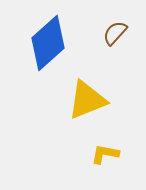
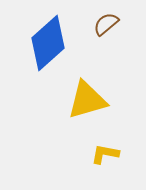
brown semicircle: moved 9 px left, 9 px up; rotated 8 degrees clockwise
yellow triangle: rotated 6 degrees clockwise
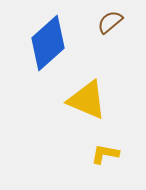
brown semicircle: moved 4 px right, 2 px up
yellow triangle: rotated 39 degrees clockwise
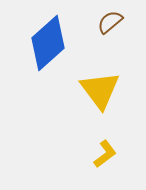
yellow triangle: moved 13 px right, 10 px up; rotated 30 degrees clockwise
yellow L-shape: rotated 132 degrees clockwise
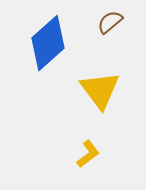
yellow L-shape: moved 17 px left
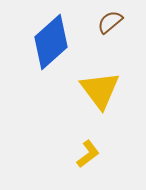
blue diamond: moved 3 px right, 1 px up
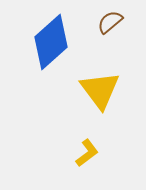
yellow L-shape: moved 1 px left, 1 px up
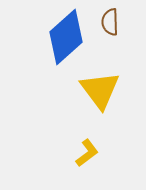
brown semicircle: rotated 52 degrees counterclockwise
blue diamond: moved 15 px right, 5 px up
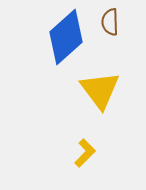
yellow L-shape: moved 2 px left; rotated 8 degrees counterclockwise
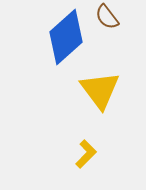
brown semicircle: moved 3 px left, 5 px up; rotated 36 degrees counterclockwise
yellow L-shape: moved 1 px right, 1 px down
